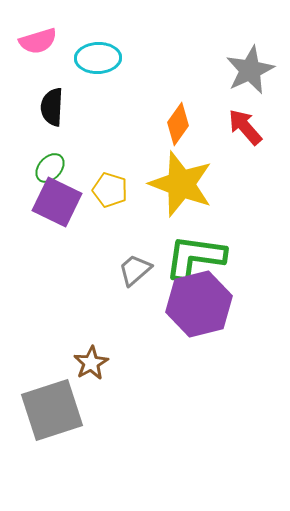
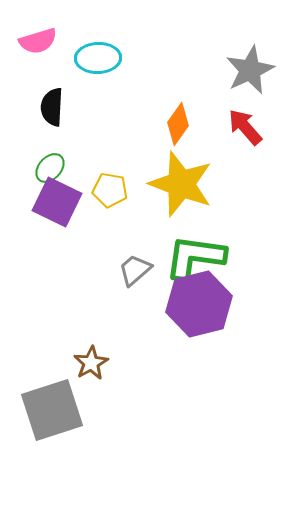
yellow pentagon: rotated 8 degrees counterclockwise
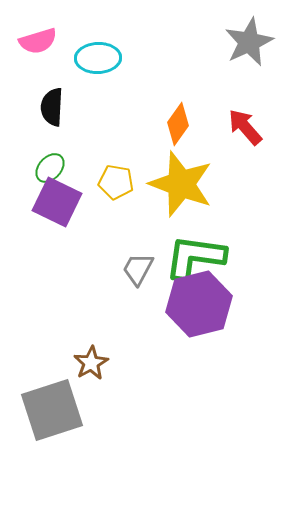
gray star: moved 1 px left, 28 px up
yellow pentagon: moved 6 px right, 8 px up
gray trapezoid: moved 3 px right, 1 px up; rotated 21 degrees counterclockwise
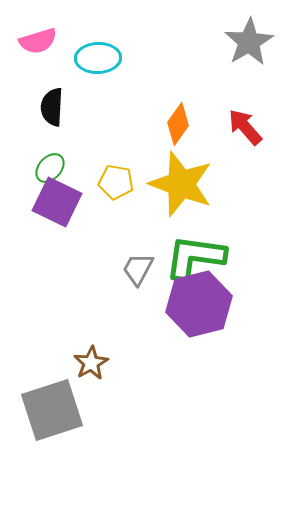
gray star: rotated 6 degrees counterclockwise
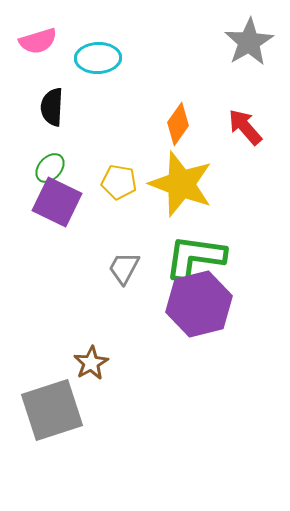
yellow pentagon: moved 3 px right
gray trapezoid: moved 14 px left, 1 px up
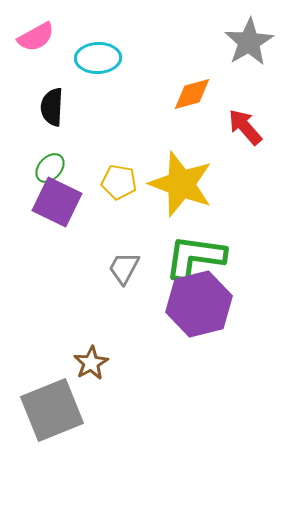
pink semicircle: moved 2 px left, 4 px up; rotated 12 degrees counterclockwise
orange diamond: moved 14 px right, 30 px up; rotated 39 degrees clockwise
gray square: rotated 4 degrees counterclockwise
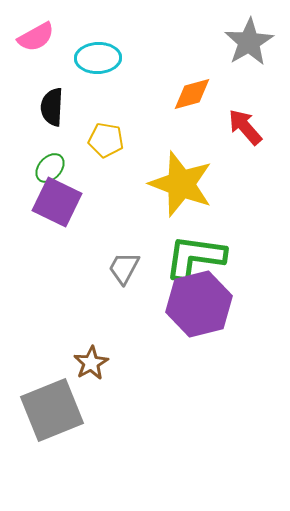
yellow pentagon: moved 13 px left, 42 px up
